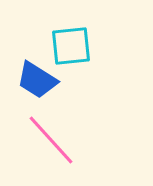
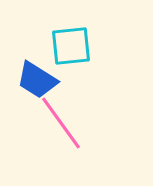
pink line: moved 10 px right, 17 px up; rotated 6 degrees clockwise
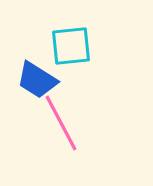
pink line: rotated 8 degrees clockwise
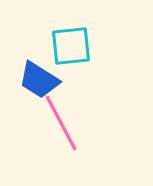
blue trapezoid: moved 2 px right
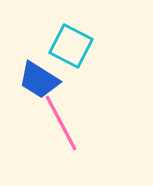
cyan square: rotated 33 degrees clockwise
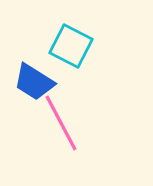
blue trapezoid: moved 5 px left, 2 px down
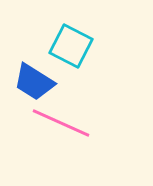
pink line: rotated 38 degrees counterclockwise
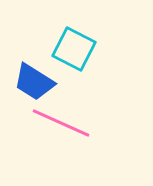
cyan square: moved 3 px right, 3 px down
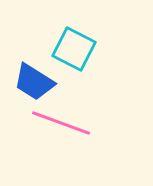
pink line: rotated 4 degrees counterclockwise
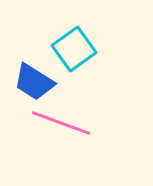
cyan square: rotated 27 degrees clockwise
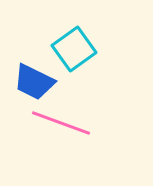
blue trapezoid: rotated 6 degrees counterclockwise
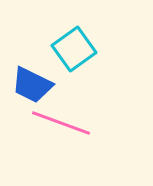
blue trapezoid: moved 2 px left, 3 px down
